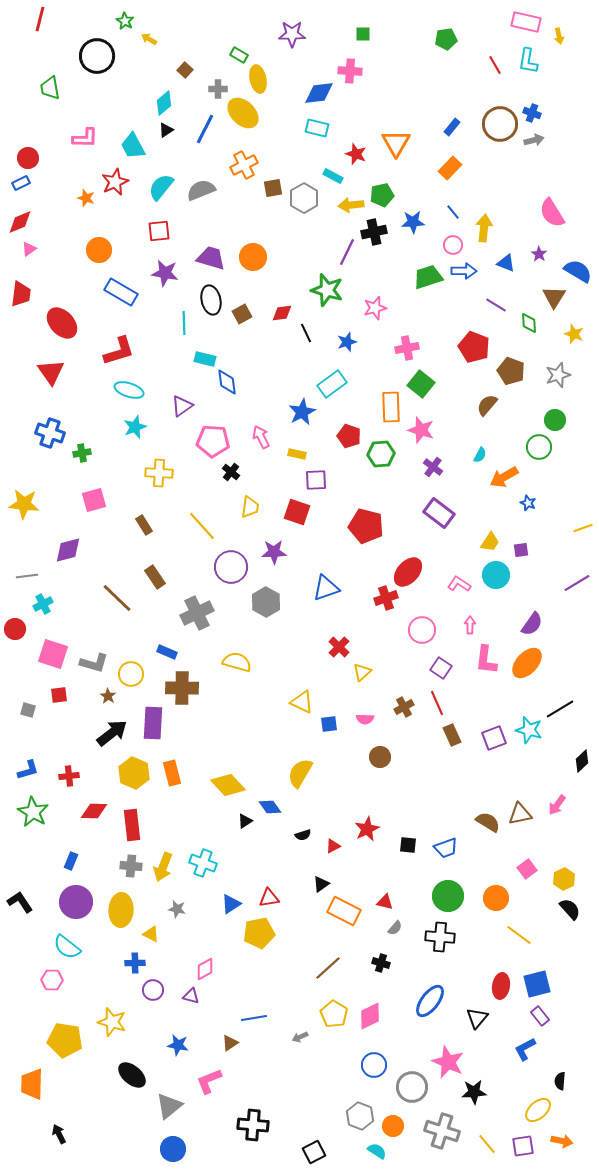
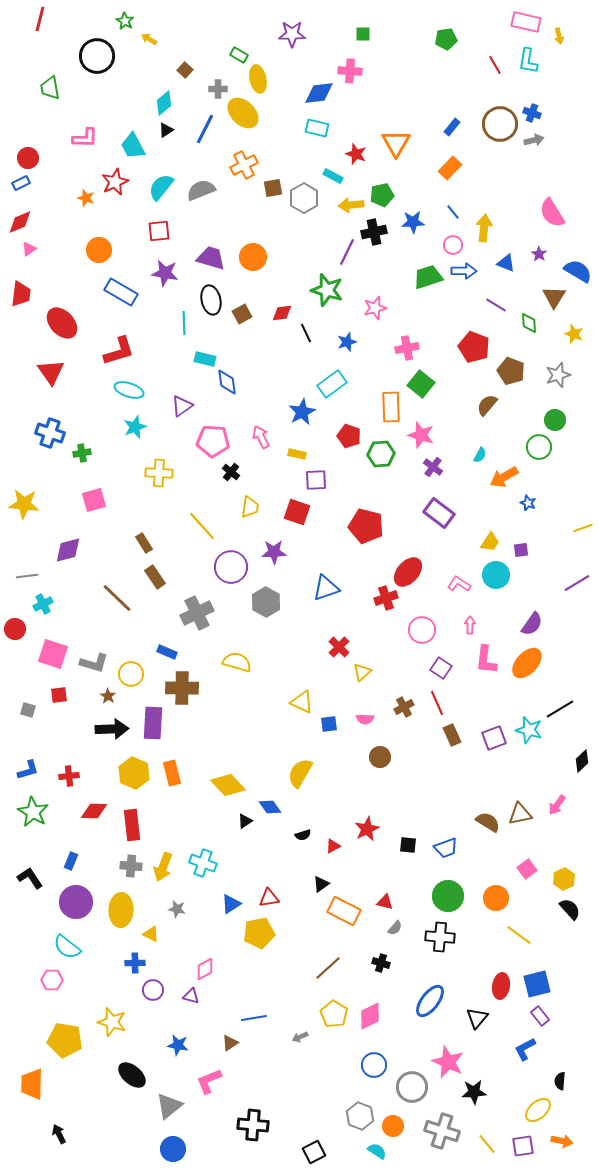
pink star at (421, 430): moved 5 px down
brown rectangle at (144, 525): moved 18 px down
black arrow at (112, 733): moved 4 px up; rotated 36 degrees clockwise
black L-shape at (20, 902): moved 10 px right, 24 px up
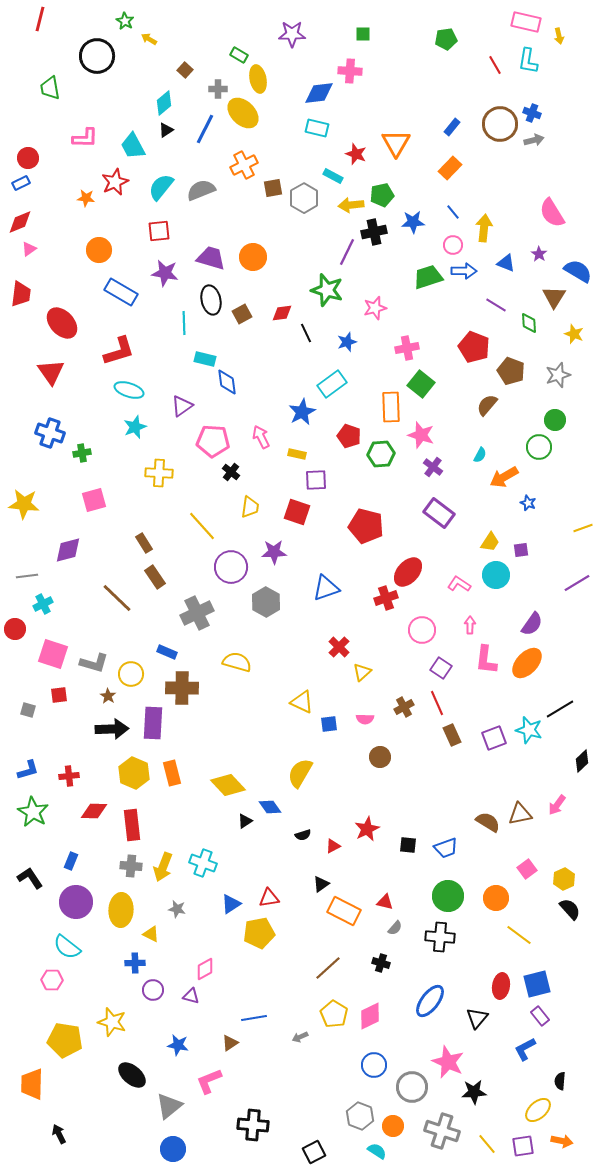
orange star at (86, 198): rotated 12 degrees counterclockwise
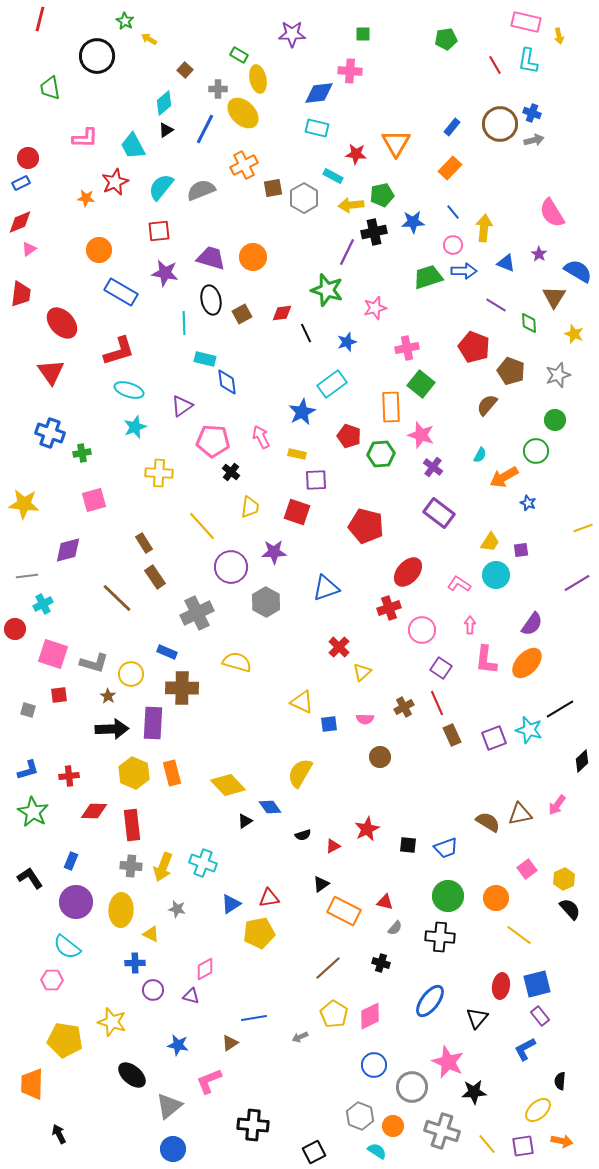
red star at (356, 154): rotated 15 degrees counterclockwise
green circle at (539, 447): moved 3 px left, 4 px down
red cross at (386, 598): moved 3 px right, 10 px down
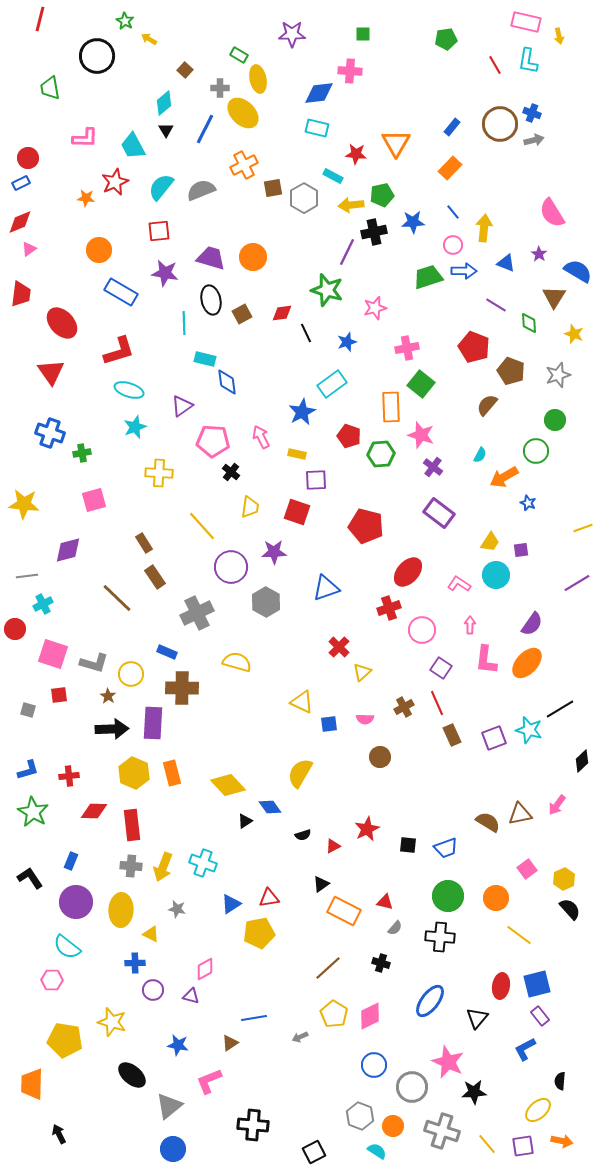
gray cross at (218, 89): moved 2 px right, 1 px up
black triangle at (166, 130): rotated 28 degrees counterclockwise
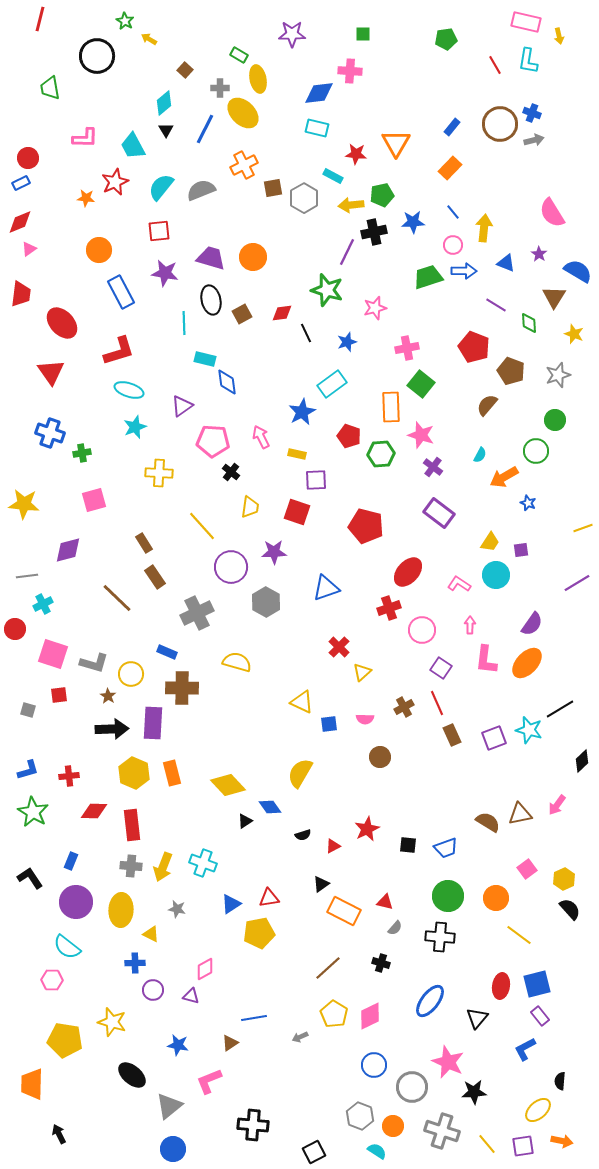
blue rectangle at (121, 292): rotated 32 degrees clockwise
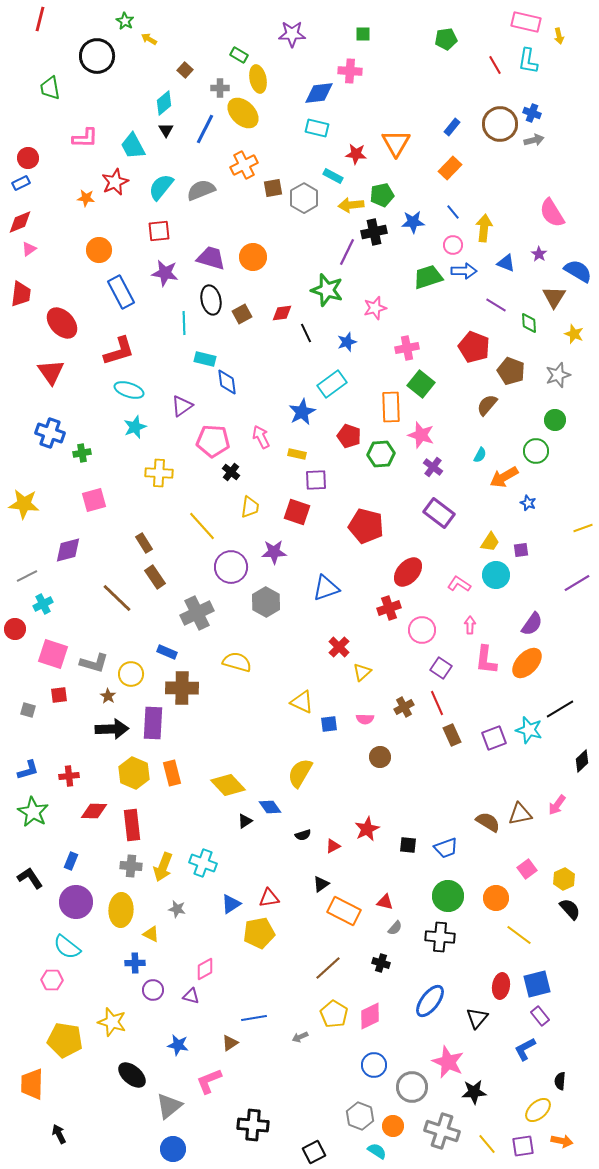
gray line at (27, 576): rotated 20 degrees counterclockwise
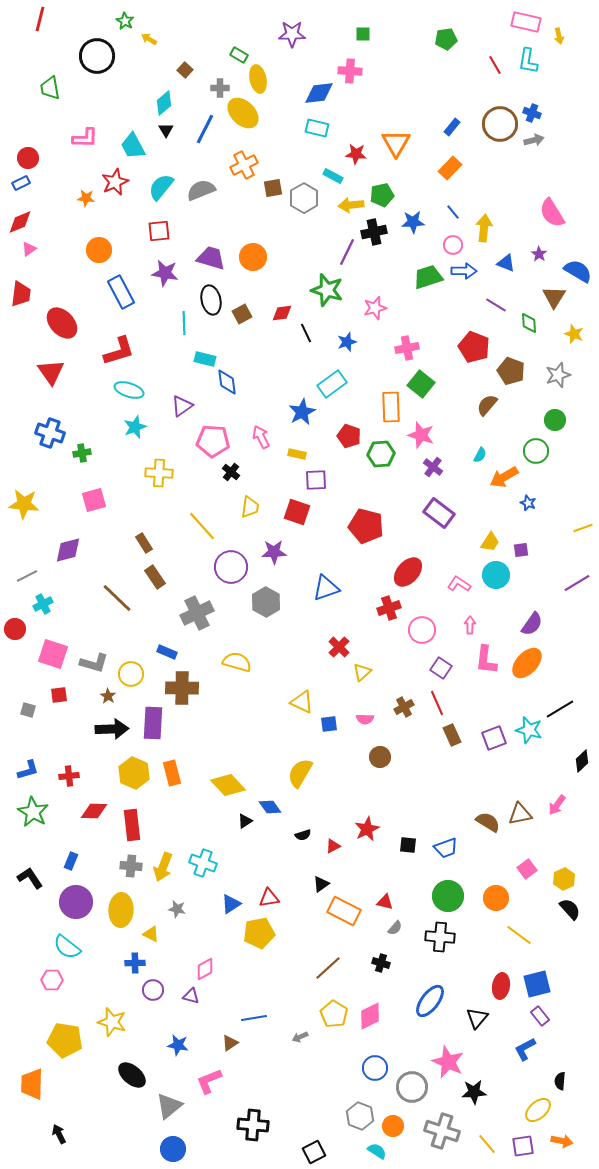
blue circle at (374, 1065): moved 1 px right, 3 px down
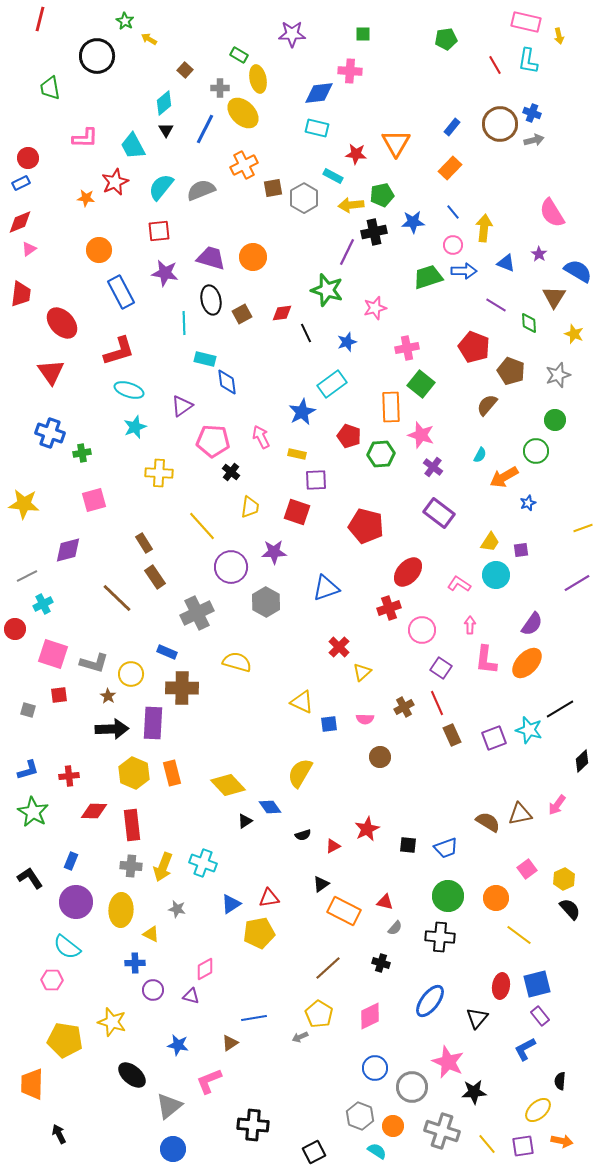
blue star at (528, 503): rotated 28 degrees clockwise
yellow pentagon at (334, 1014): moved 15 px left
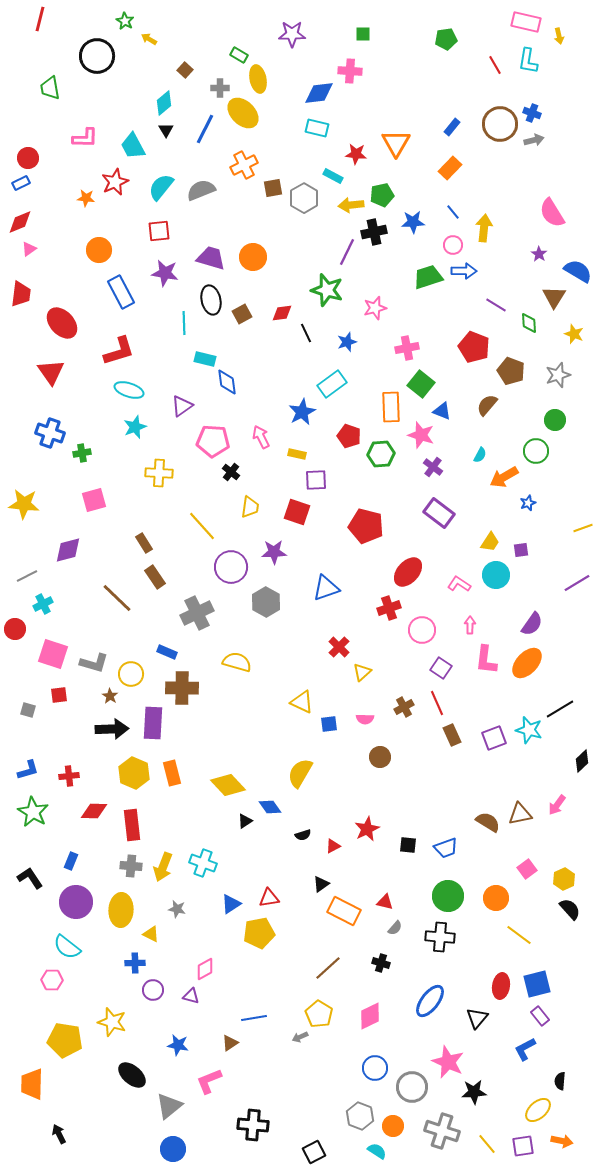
blue triangle at (506, 263): moved 64 px left, 148 px down
brown star at (108, 696): moved 2 px right
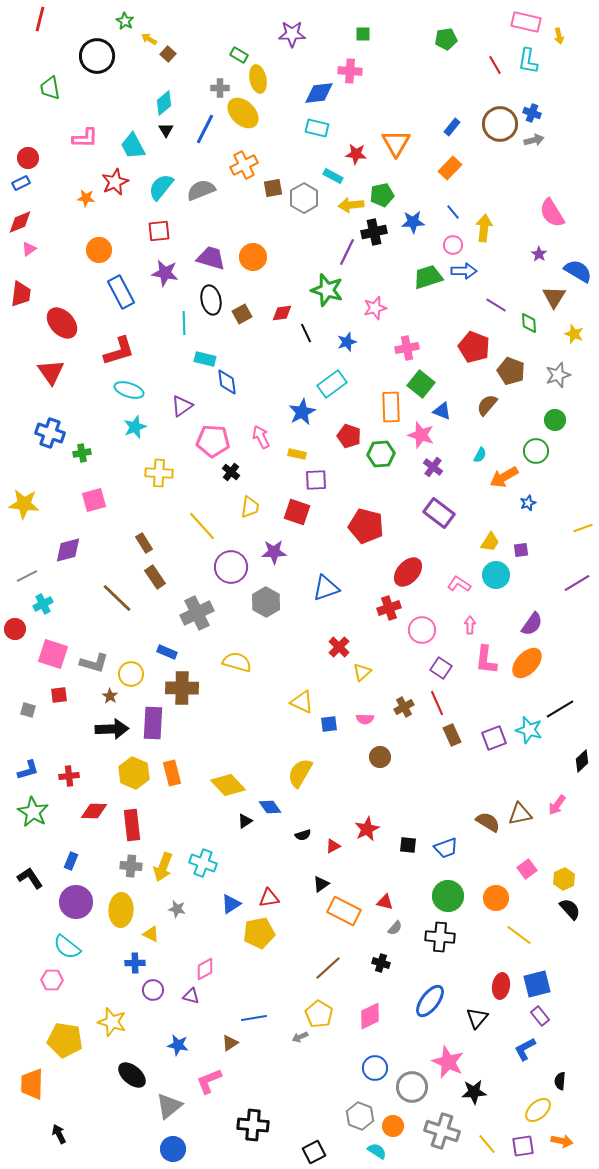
brown square at (185, 70): moved 17 px left, 16 px up
